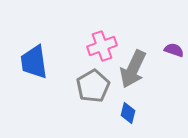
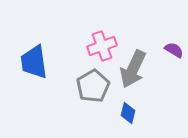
purple semicircle: rotated 12 degrees clockwise
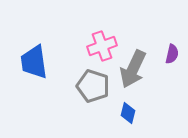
purple semicircle: moved 2 px left, 4 px down; rotated 72 degrees clockwise
gray pentagon: rotated 24 degrees counterclockwise
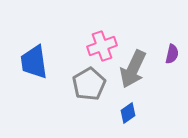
gray pentagon: moved 4 px left, 2 px up; rotated 24 degrees clockwise
blue diamond: rotated 40 degrees clockwise
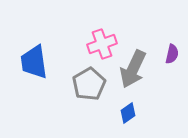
pink cross: moved 2 px up
